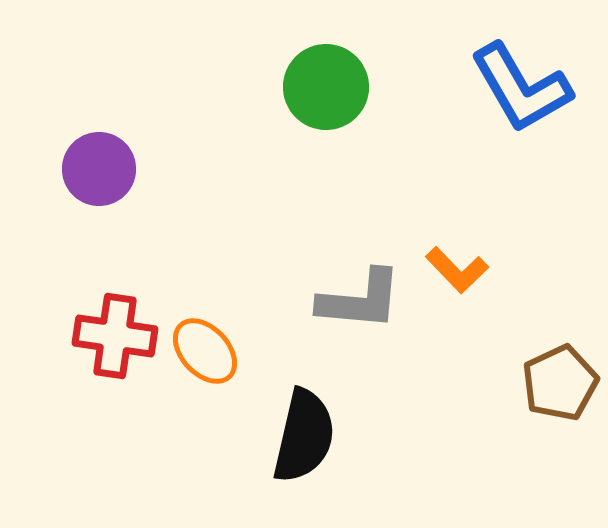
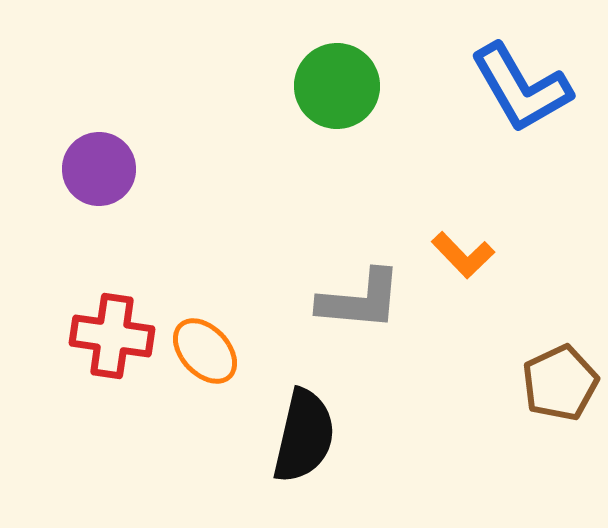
green circle: moved 11 px right, 1 px up
orange L-shape: moved 6 px right, 15 px up
red cross: moved 3 px left
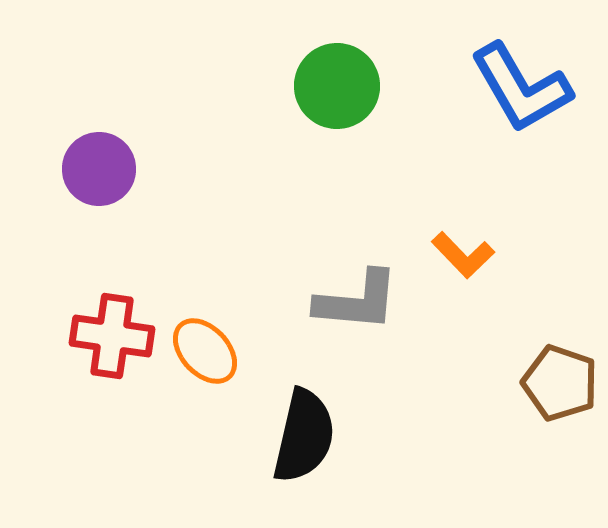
gray L-shape: moved 3 px left, 1 px down
brown pentagon: rotated 28 degrees counterclockwise
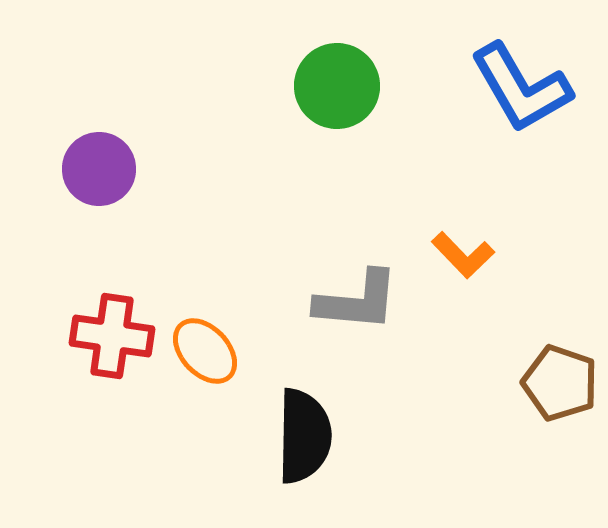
black semicircle: rotated 12 degrees counterclockwise
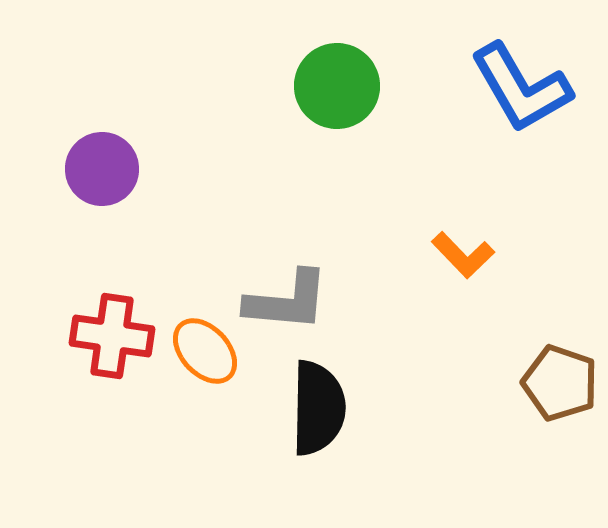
purple circle: moved 3 px right
gray L-shape: moved 70 px left
black semicircle: moved 14 px right, 28 px up
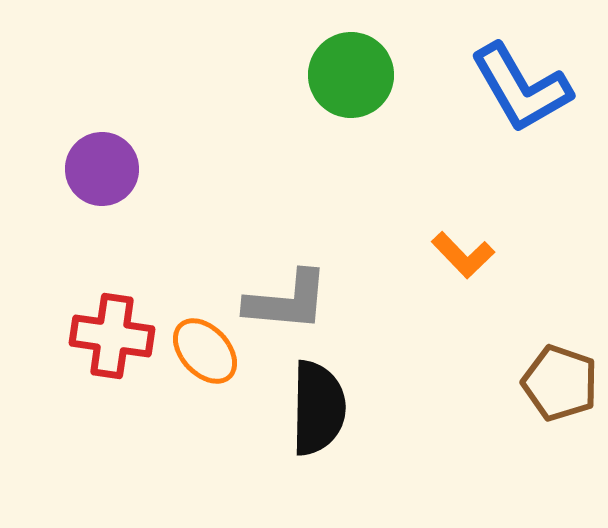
green circle: moved 14 px right, 11 px up
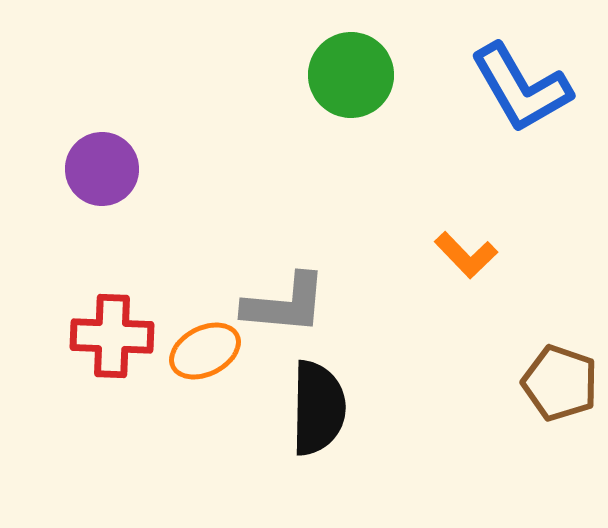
orange L-shape: moved 3 px right
gray L-shape: moved 2 px left, 3 px down
red cross: rotated 6 degrees counterclockwise
orange ellipse: rotated 74 degrees counterclockwise
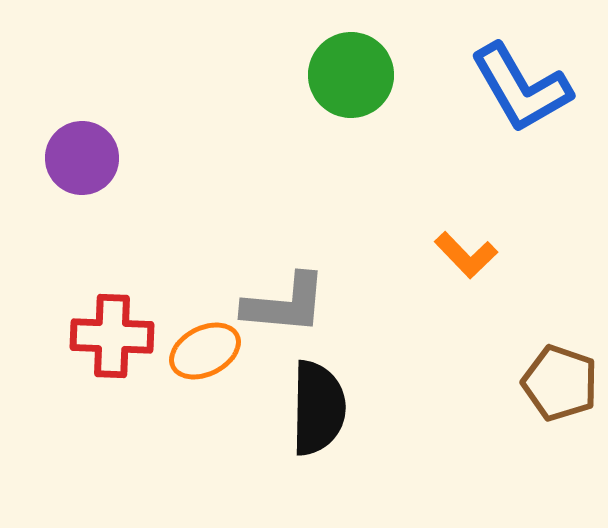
purple circle: moved 20 px left, 11 px up
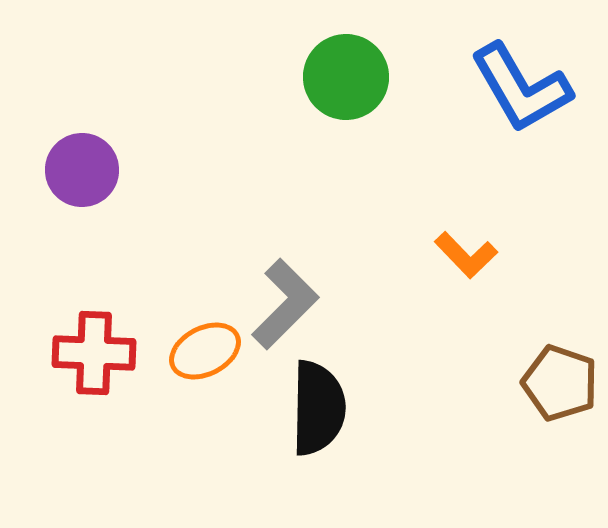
green circle: moved 5 px left, 2 px down
purple circle: moved 12 px down
gray L-shape: rotated 50 degrees counterclockwise
red cross: moved 18 px left, 17 px down
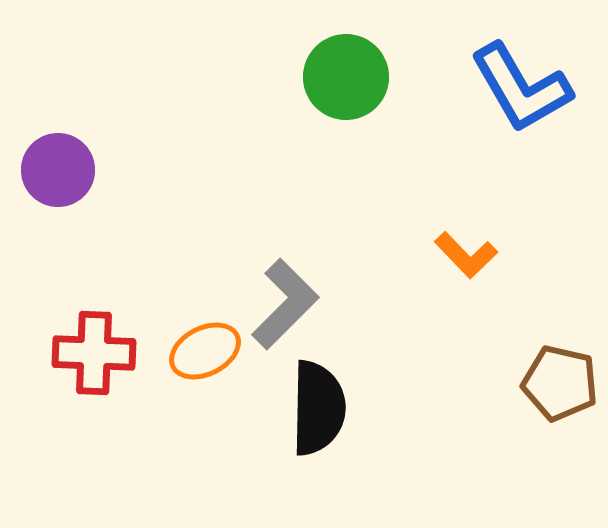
purple circle: moved 24 px left
brown pentagon: rotated 6 degrees counterclockwise
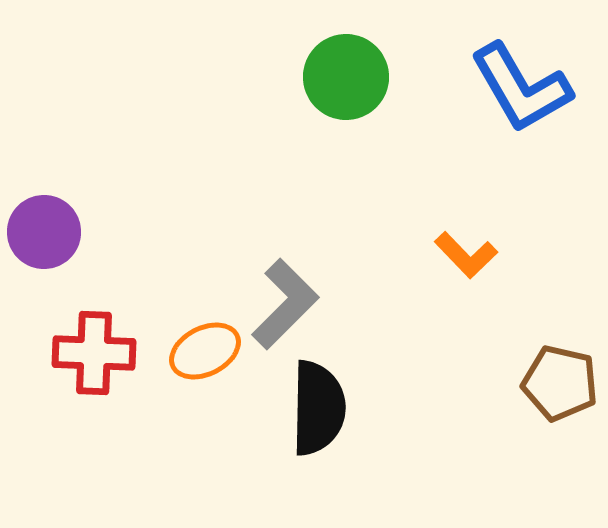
purple circle: moved 14 px left, 62 px down
